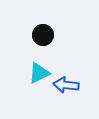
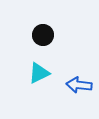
blue arrow: moved 13 px right
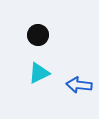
black circle: moved 5 px left
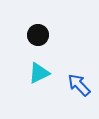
blue arrow: rotated 40 degrees clockwise
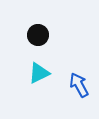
blue arrow: rotated 15 degrees clockwise
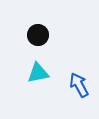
cyan triangle: moved 1 px left; rotated 15 degrees clockwise
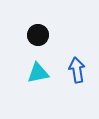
blue arrow: moved 2 px left, 15 px up; rotated 20 degrees clockwise
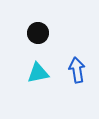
black circle: moved 2 px up
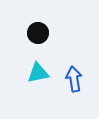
blue arrow: moved 3 px left, 9 px down
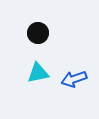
blue arrow: rotated 100 degrees counterclockwise
